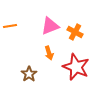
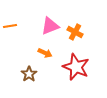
orange arrow: moved 4 px left; rotated 48 degrees counterclockwise
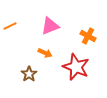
orange line: rotated 16 degrees counterclockwise
orange cross: moved 13 px right, 4 px down
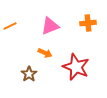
orange cross: moved 13 px up; rotated 35 degrees counterclockwise
